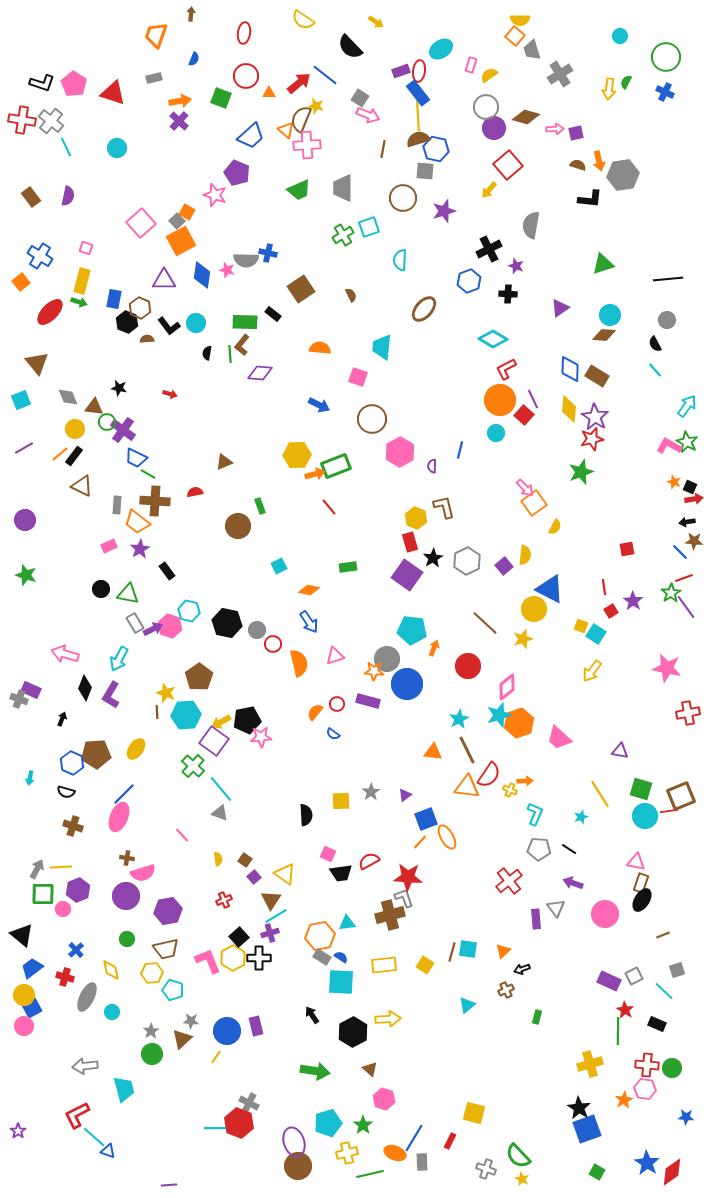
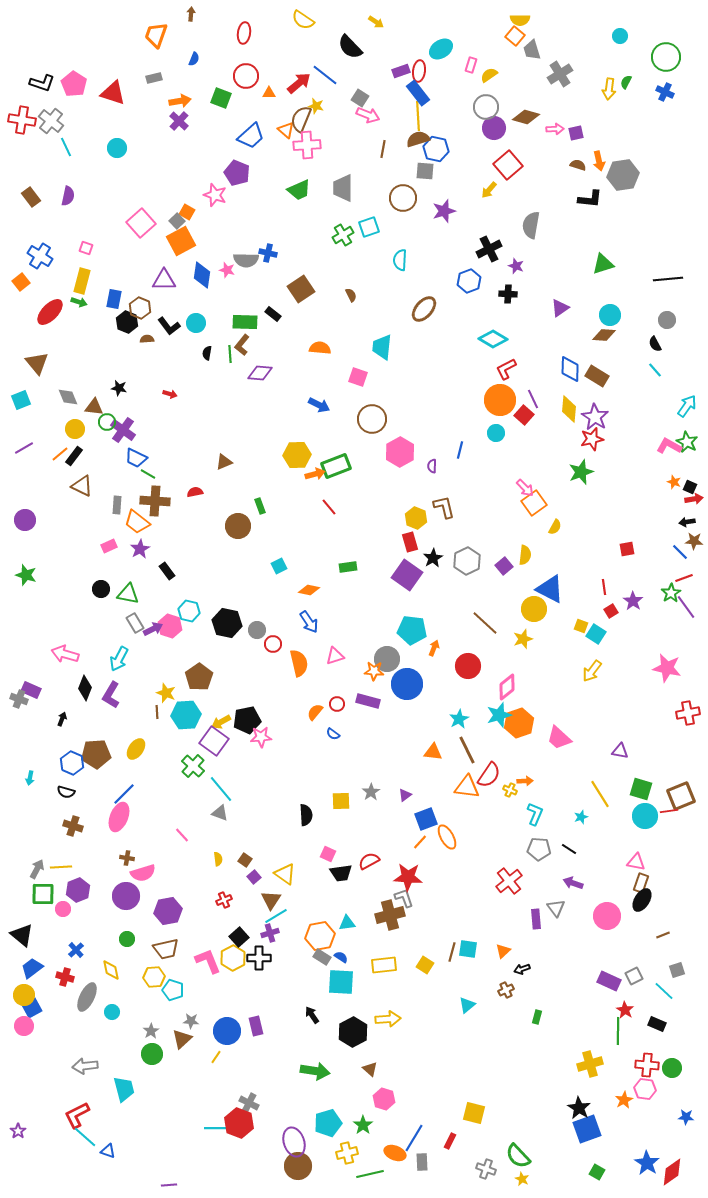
pink circle at (605, 914): moved 2 px right, 2 px down
yellow hexagon at (152, 973): moved 2 px right, 4 px down
cyan line at (94, 1137): moved 9 px left
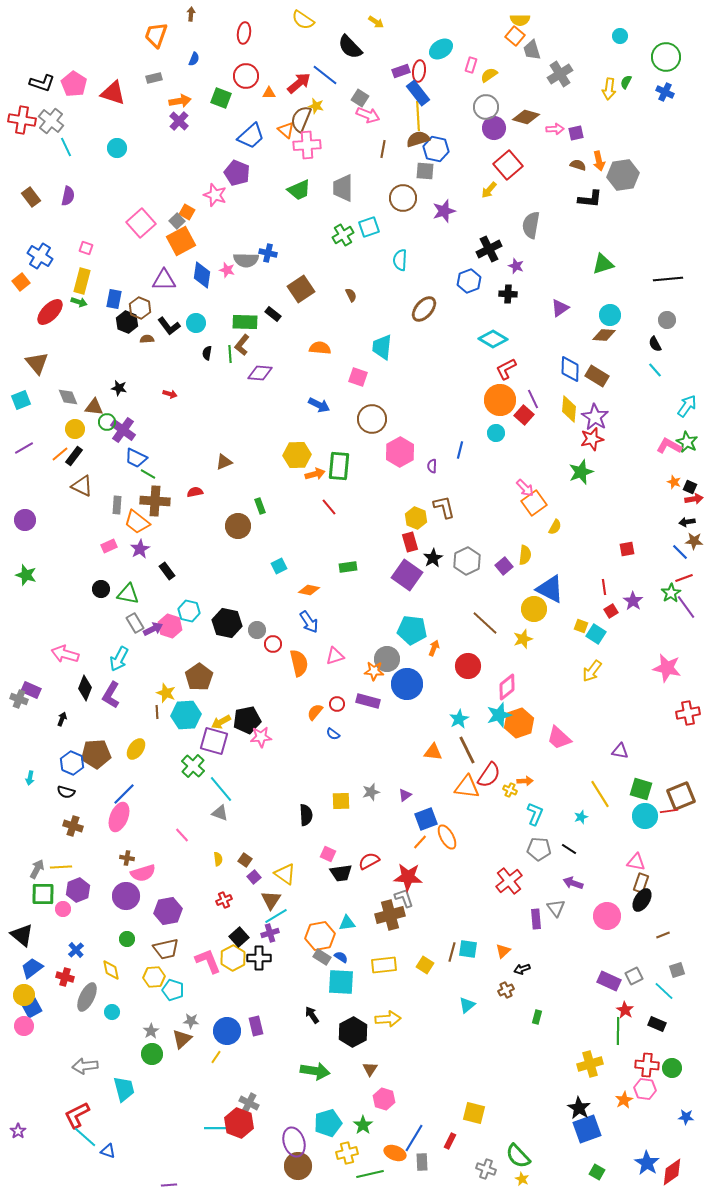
green rectangle at (336, 466): moved 3 px right; rotated 64 degrees counterclockwise
purple square at (214, 741): rotated 20 degrees counterclockwise
gray star at (371, 792): rotated 18 degrees clockwise
brown triangle at (370, 1069): rotated 21 degrees clockwise
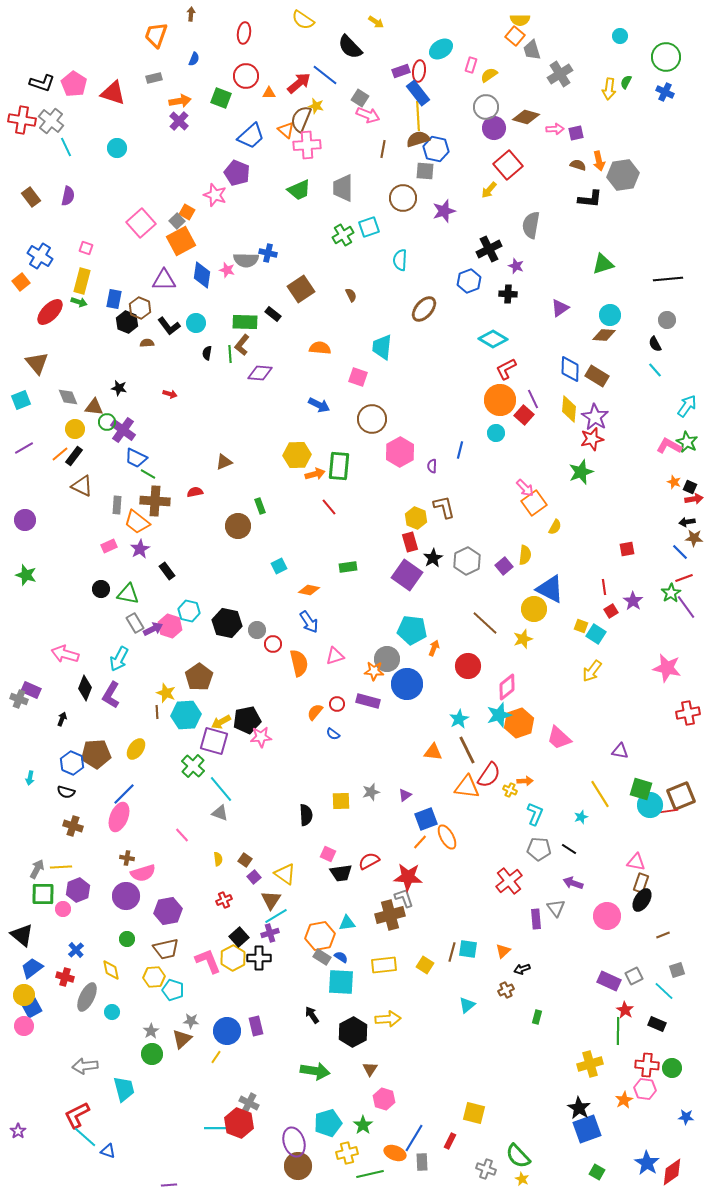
brown semicircle at (147, 339): moved 4 px down
brown star at (694, 541): moved 3 px up
cyan circle at (645, 816): moved 5 px right, 11 px up
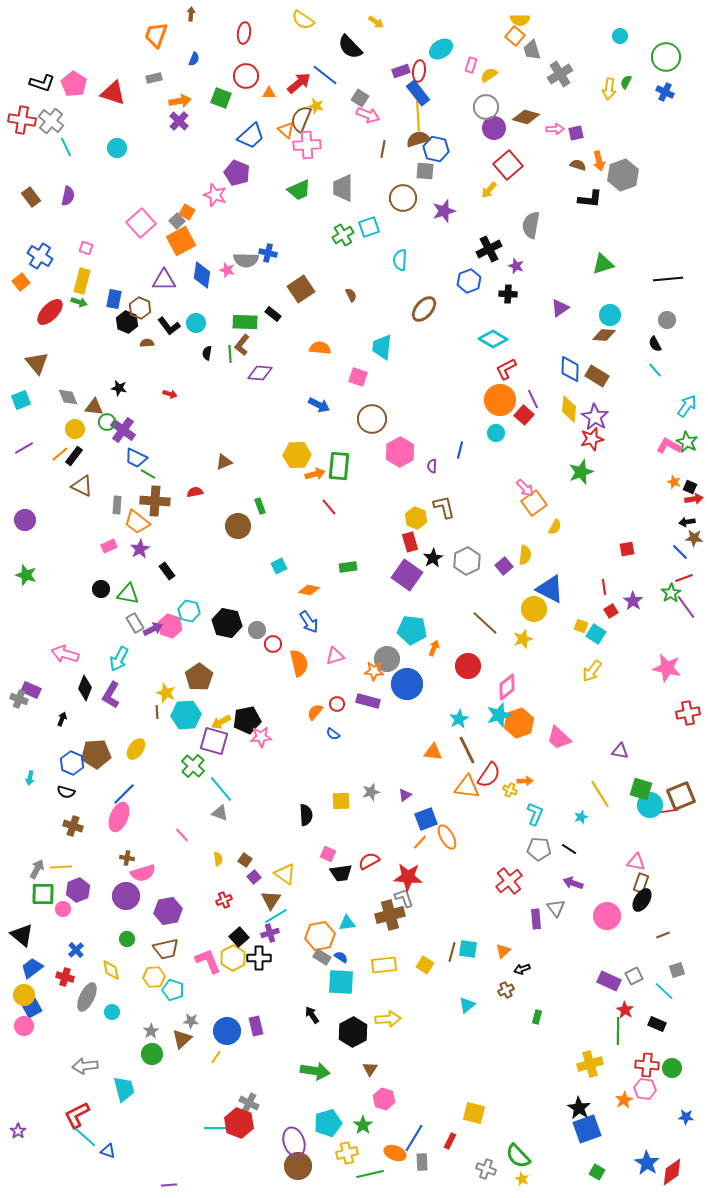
gray hexagon at (623, 175): rotated 12 degrees counterclockwise
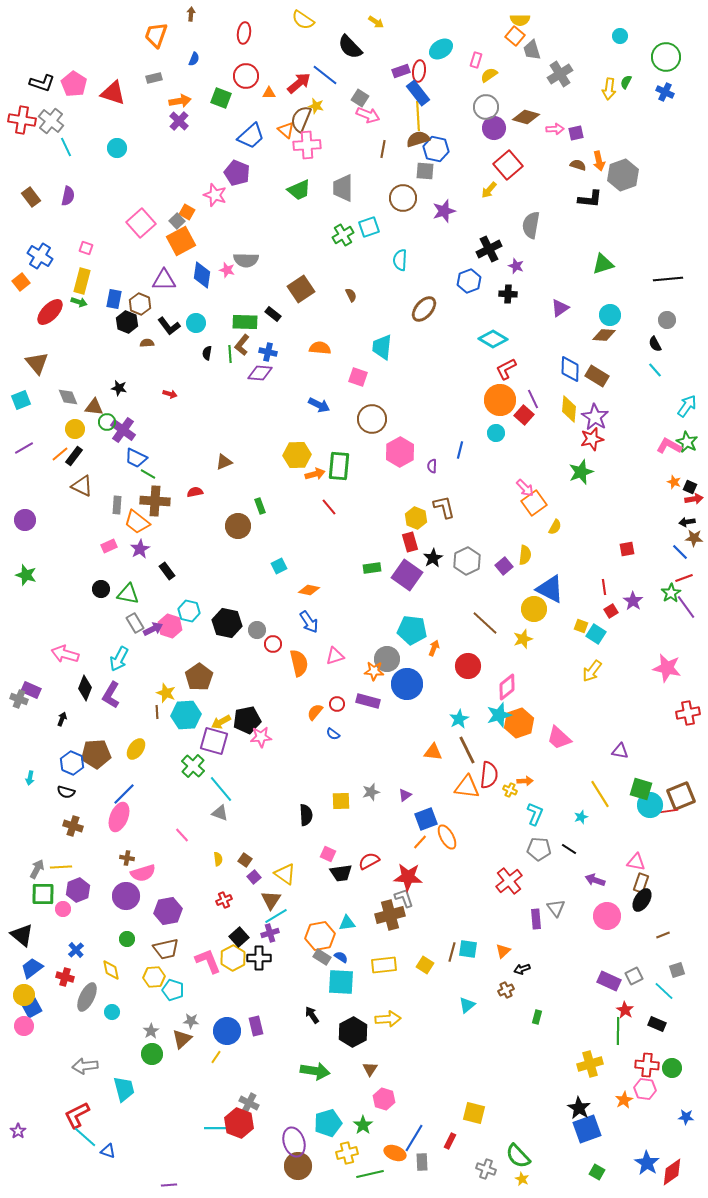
pink rectangle at (471, 65): moved 5 px right, 5 px up
blue cross at (268, 253): moved 99 px down
brown hexagon at (140, 308): moved 4 px up
green rectangle at (348, 567): moved 24 px right, 1 px down
red semicircle at (489, 775): rotated 28 degrees counterclockwise
purple arrow at (573, 883): moved 22 px right, 3 px up
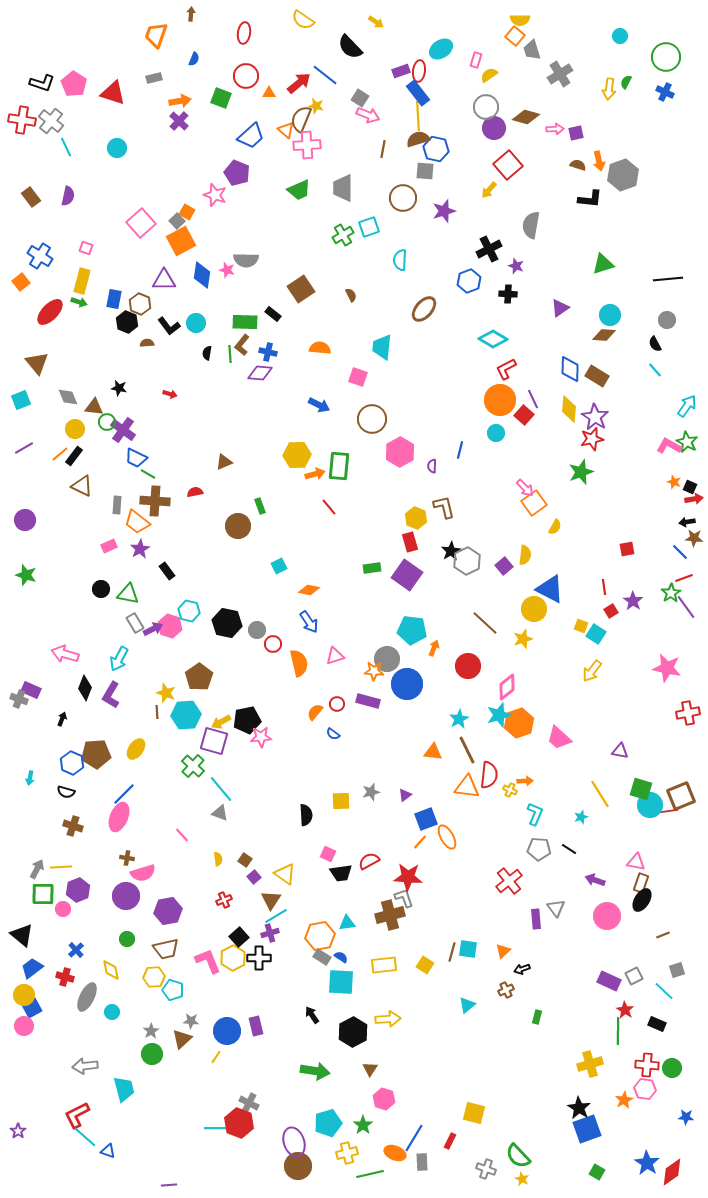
black star at (433, 558): moved 18 px right, 7 px up
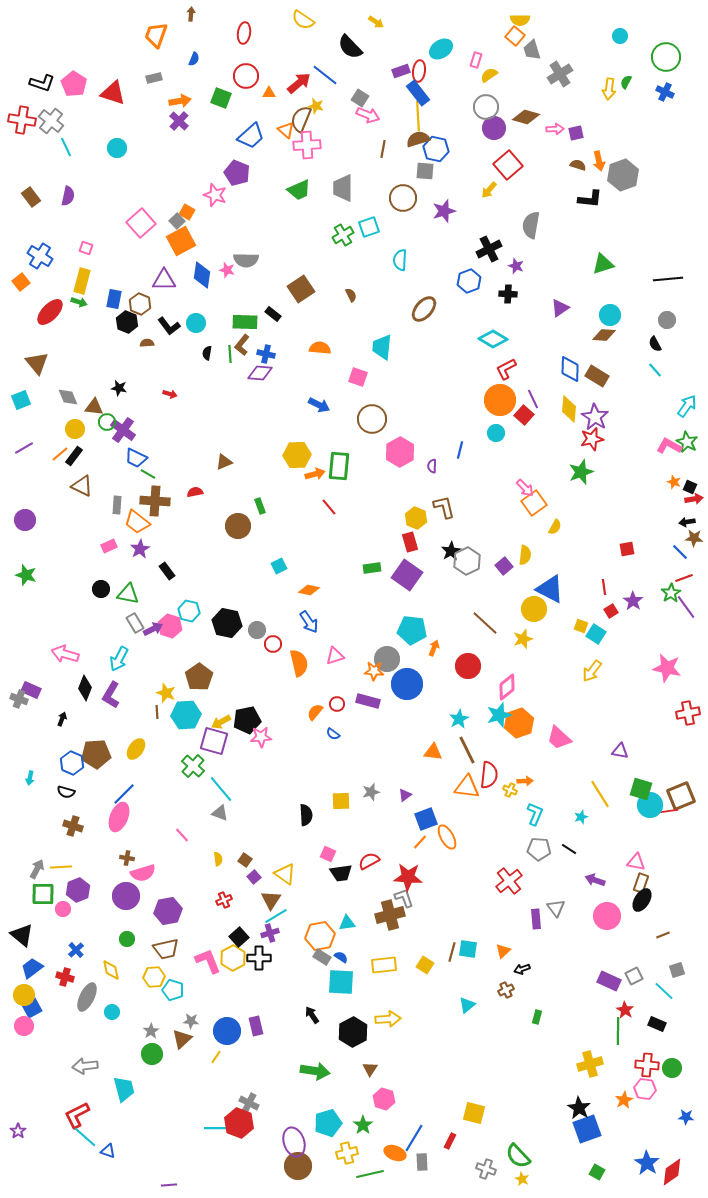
blue cross at (268, 352): moved 2 px left, 2 px down
